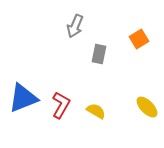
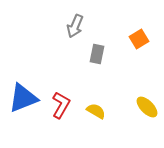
gray rectangle: moved 2 px left
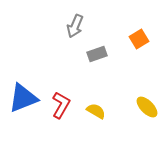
gray rectangle: rotated 60 degrees clockwise
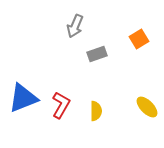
yellow semicircle: rotated 60 degrees clockwise
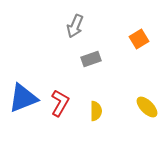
gray rectangle: moved 6 px left, 5 px down
red L-shape: moved 1 px left, 2 px up
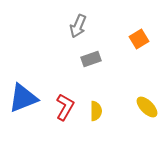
gray arrow: moved 3 px right
red L-shape: moved 5 px right, 4 px down
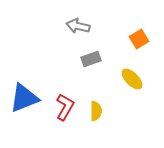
gray arrow: rotated 80 degrees clockwise
blue triangle: moved 1 px right
yellow ellipse: moved 15 px left, 28 px up
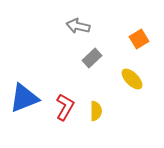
gray rectangle: moved 1 px right, 1 px up; rotated 24 degrees counterclockwise
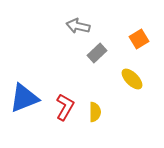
gray rectangle: moved 5 px right, 5 px up
yellow semicircle: moved 1 px left, 1 px down
